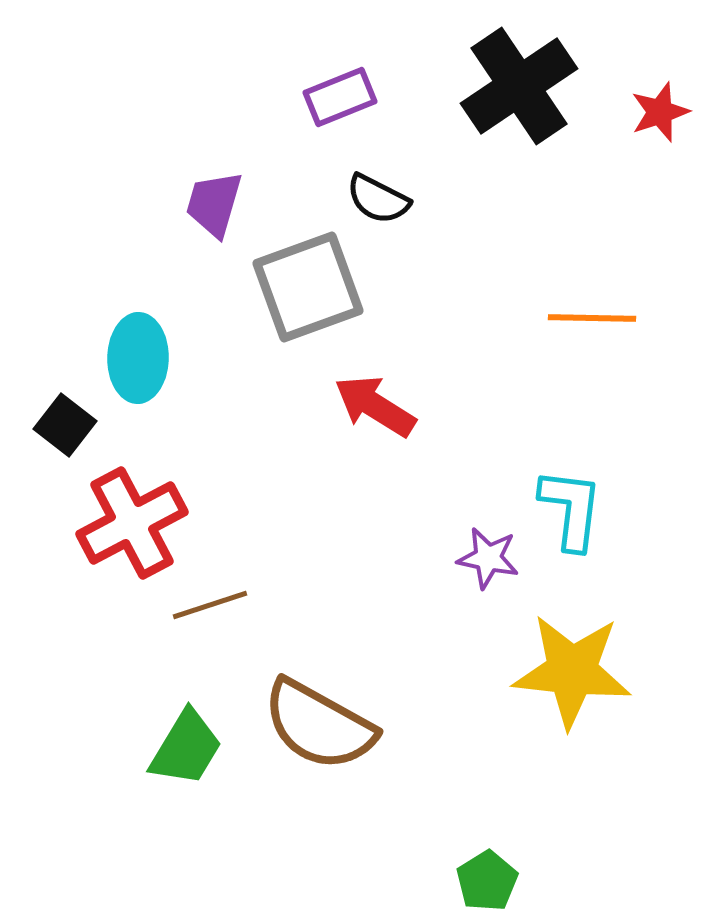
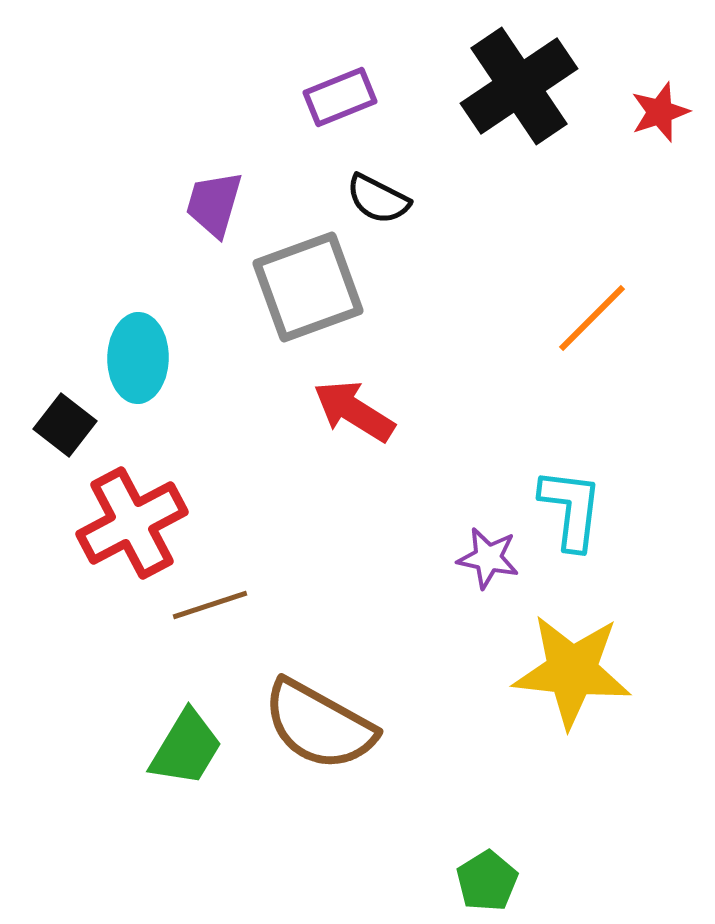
orange line: rotated 46 degrees counterclockwise
red arrow: moved 21 px left, 5 px down
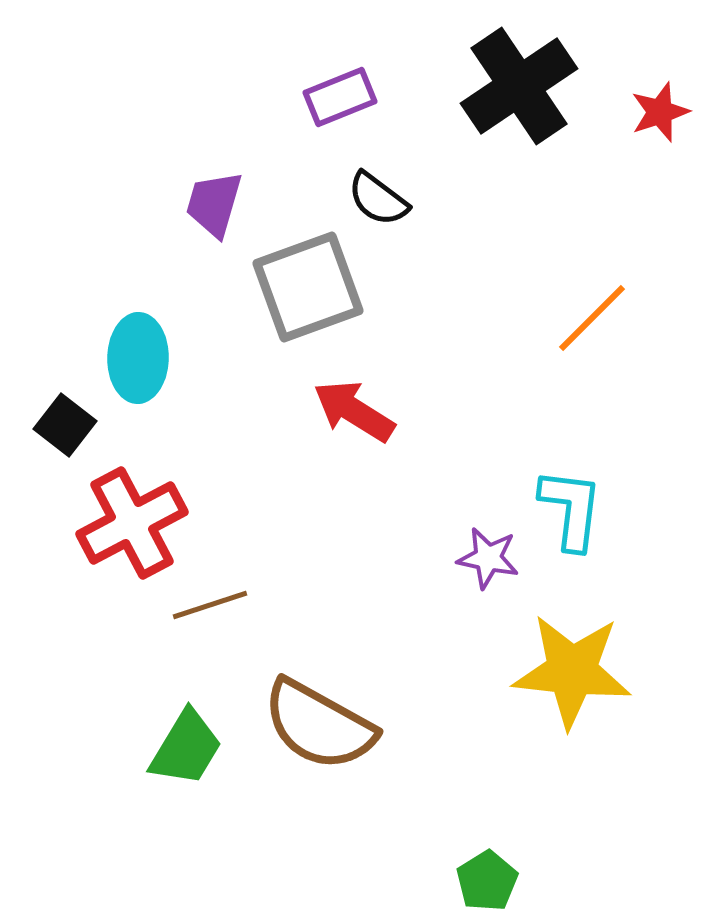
black semicircle: rotated 10 degrees clockwise
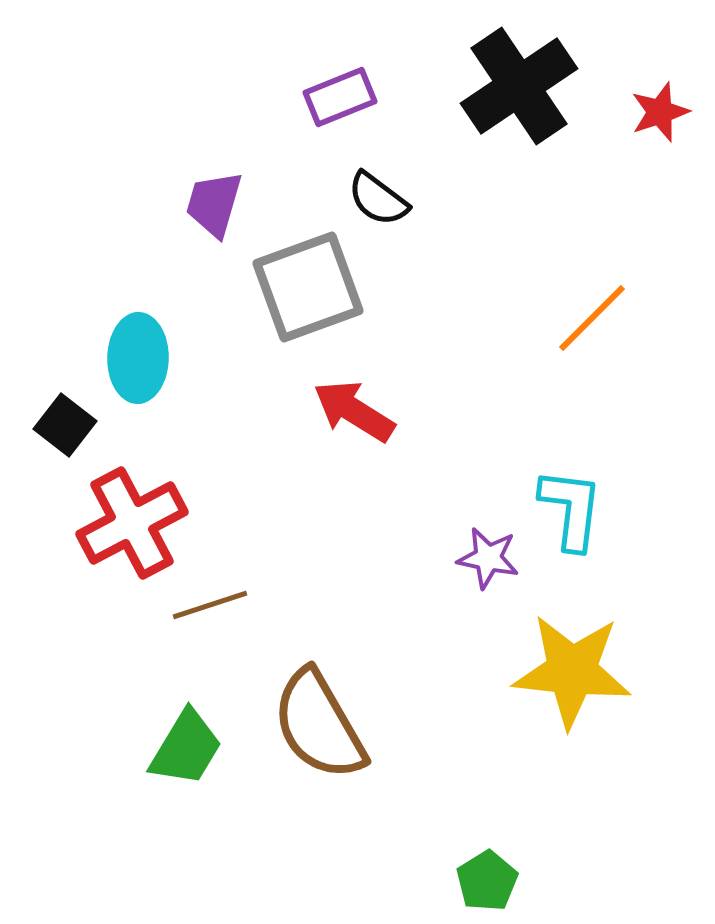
brown semicircle: rotated 31 degrees clockwise
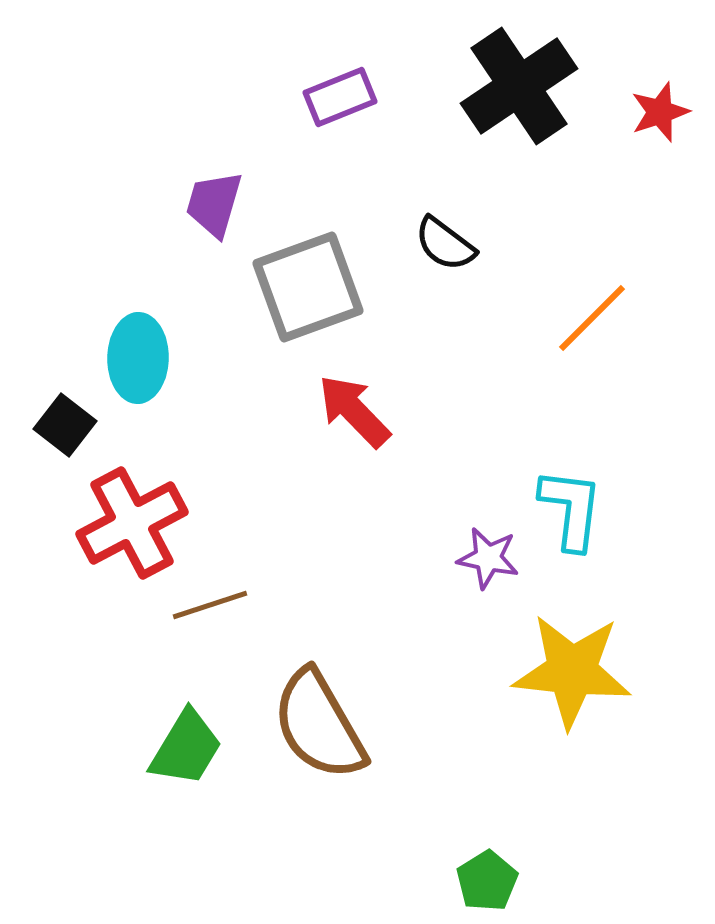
black semicircle: moved 67 px right, 45 px down
red arrow: rotated 14 degrees clockwise
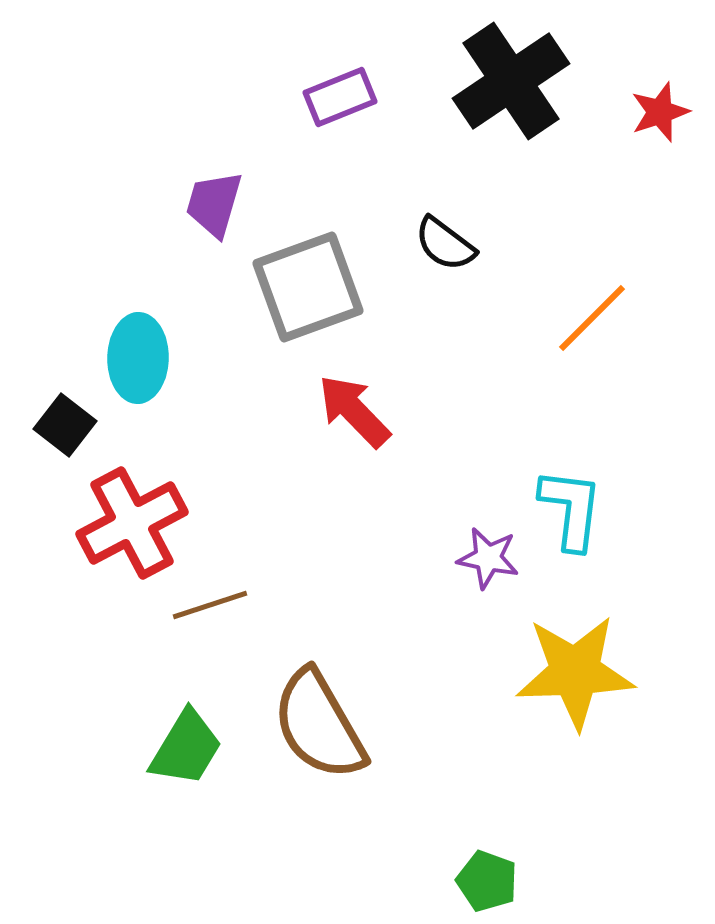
black cross: moved 8 px left, 5 px up
yellow star: moved 3 px right, 1 px down; rotated 8 degrees counterclockwise
green pentagon: rotated 20 degrees counterclockwise
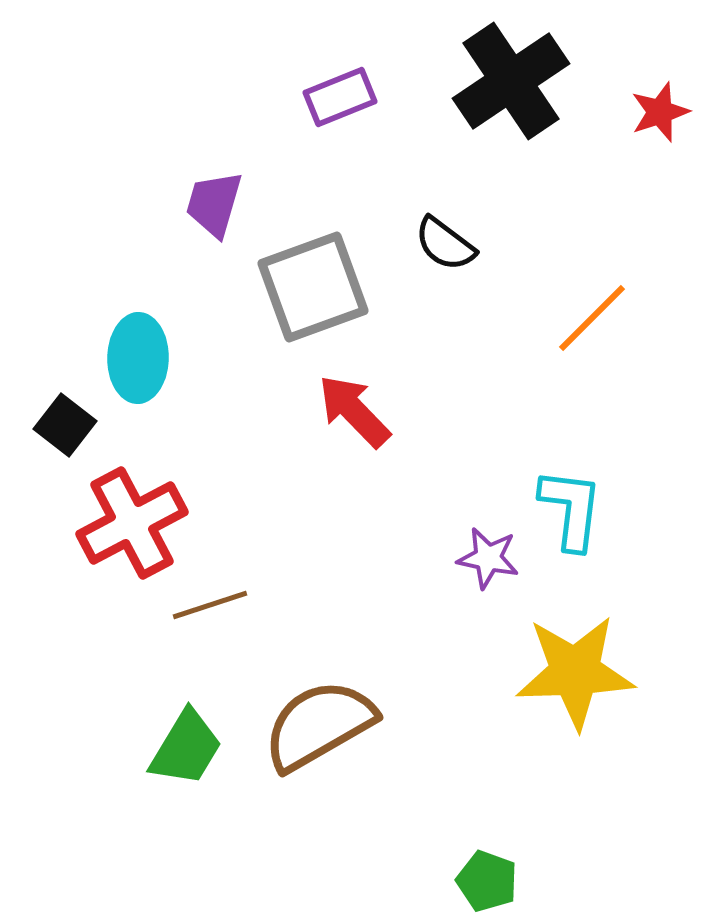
gray square: moved 5 px right
brown semicircle: rotated 90 degrees clockwise
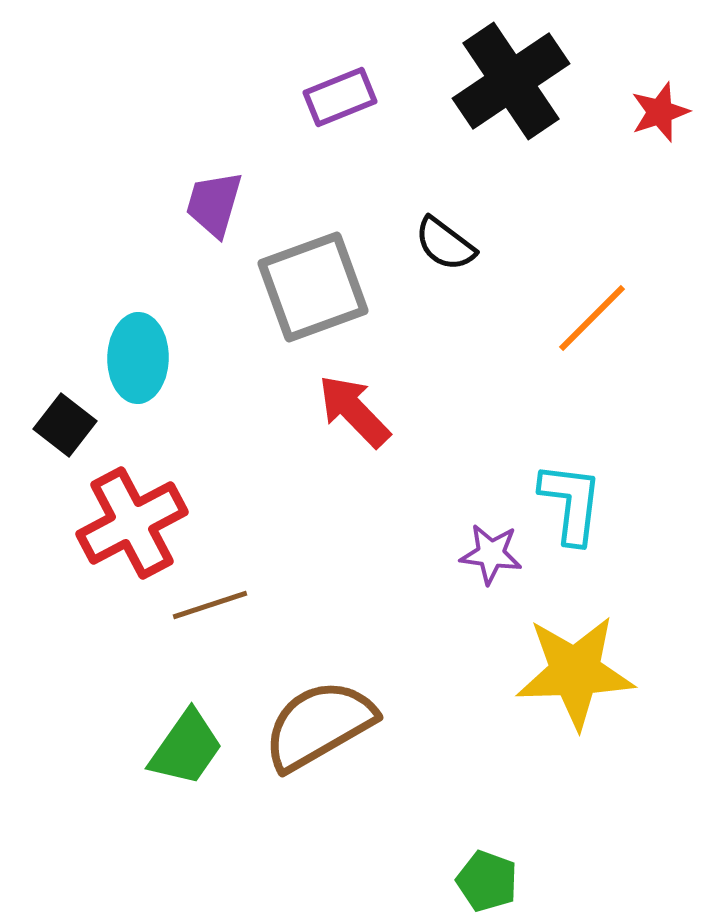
cyan L-shape: moved 6 px up
purple star: moved 3 px right, 4 px up; rotated 4 degrees counterclockwise
green trapezoid: rotated 4 degrees clockwise
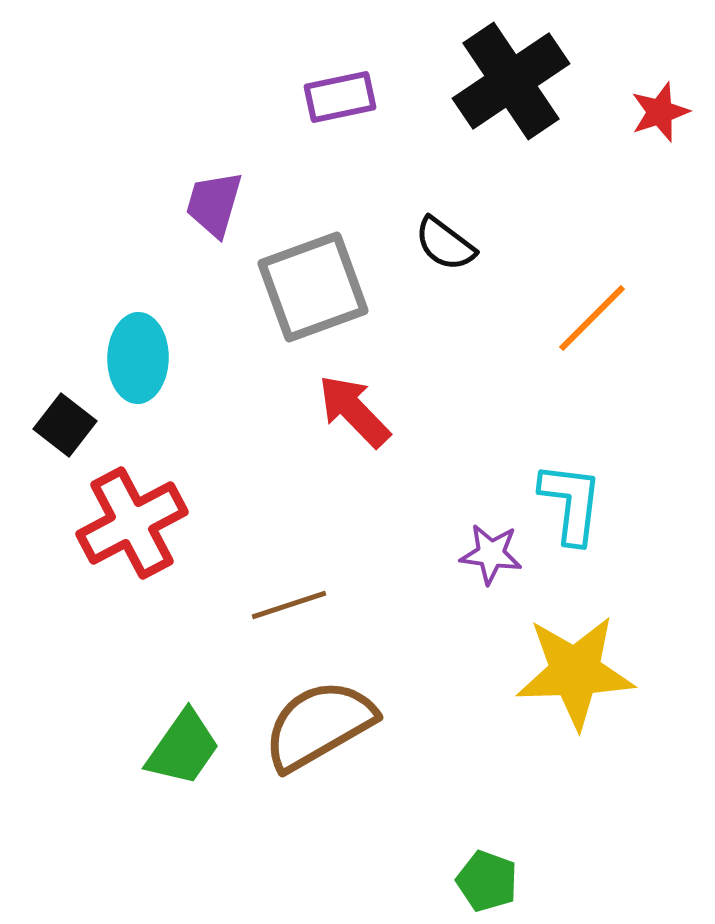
purple rectangle: rotated 10 degrees clockwise
brown line: moved 79 px right
green trapezoid: moved 3 px left
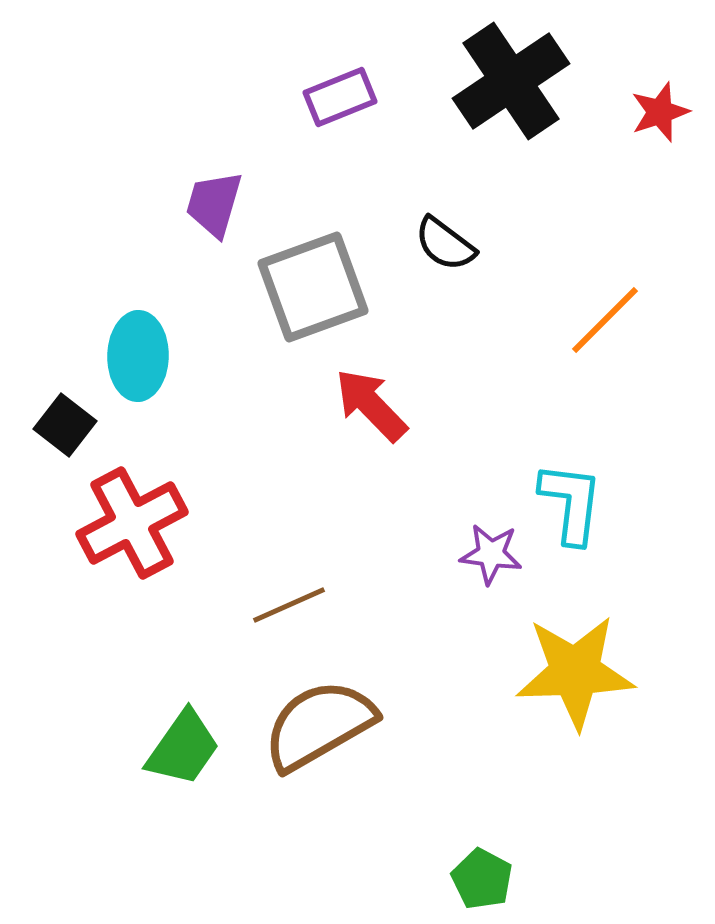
purple rectangle: rotated 10 degrees counterclockwise
orange line: moved 13 px right, 2 px down
cyan ellipse: moved 2 px up
red arrow: moved 17 px right, 6 px up
brown line: rotated 6 degrees counterclockwise
green pentagon: moved 5 px left, 2 px up; rotated 8 degrees clockwise
